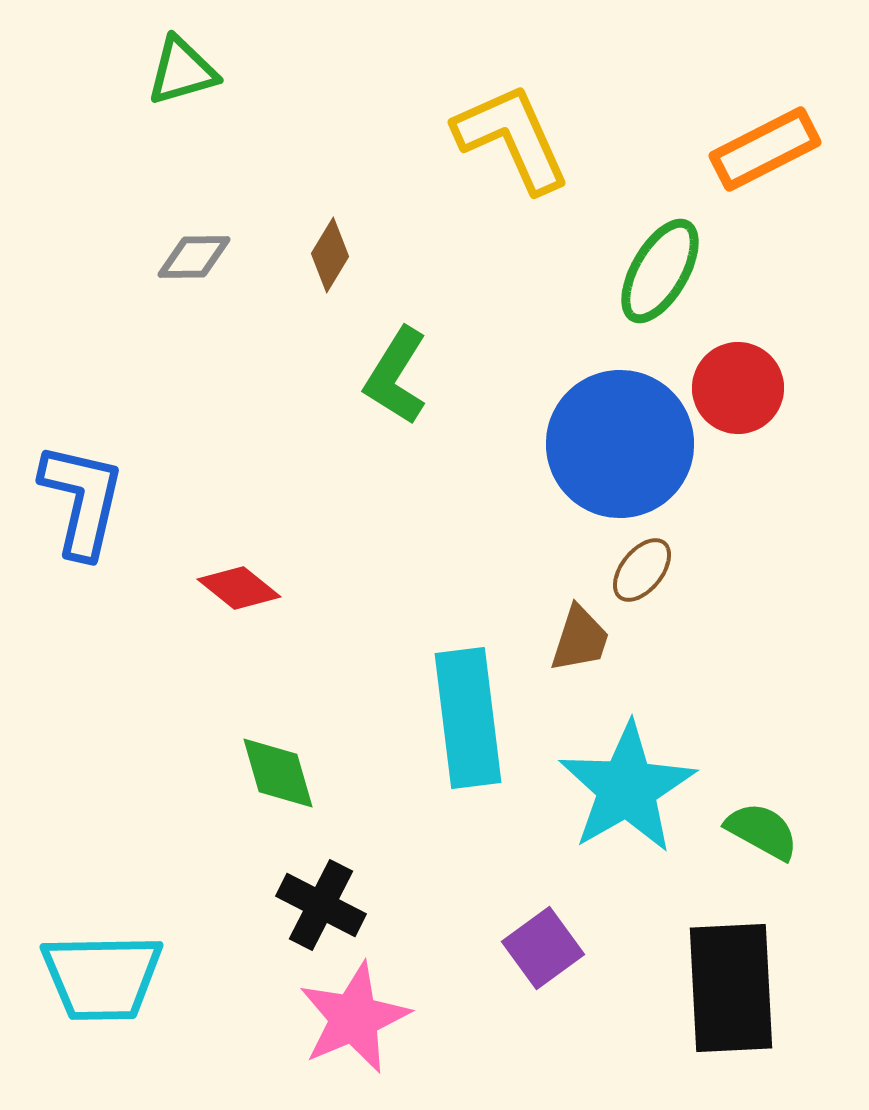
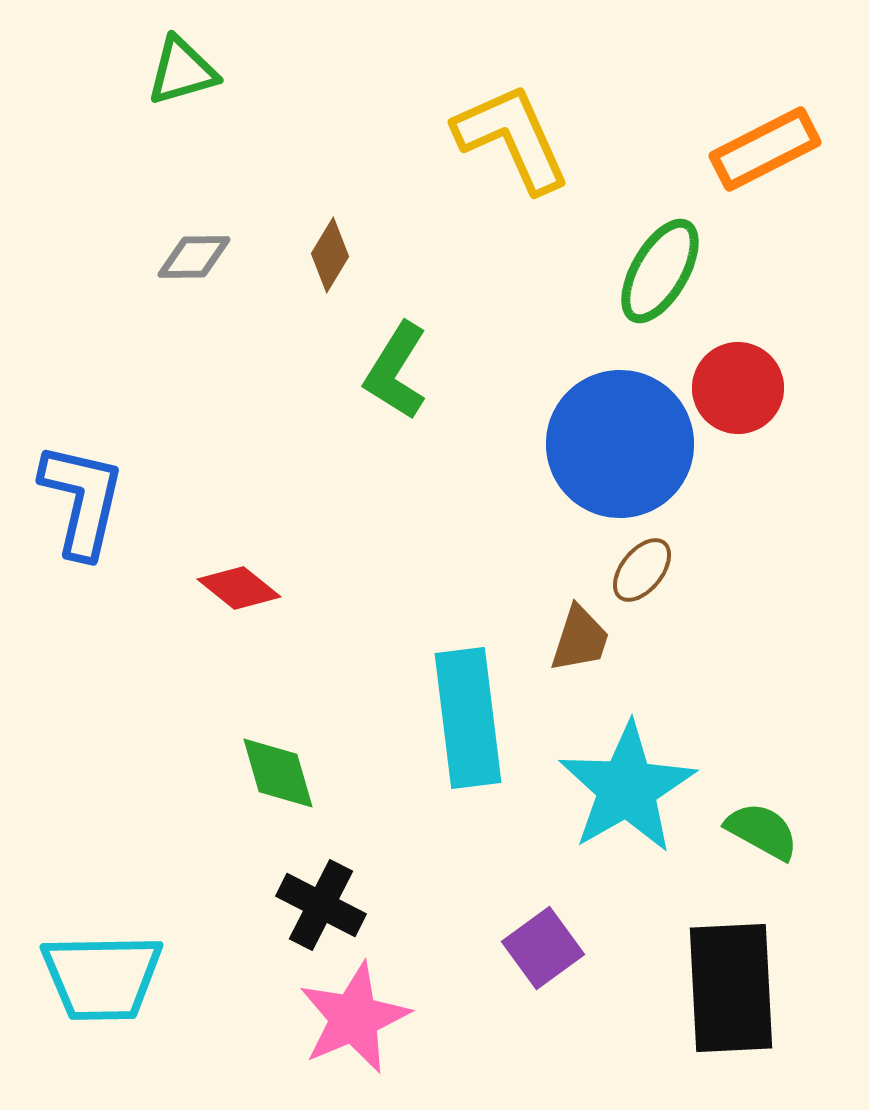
green L-shape: moved 5 px up
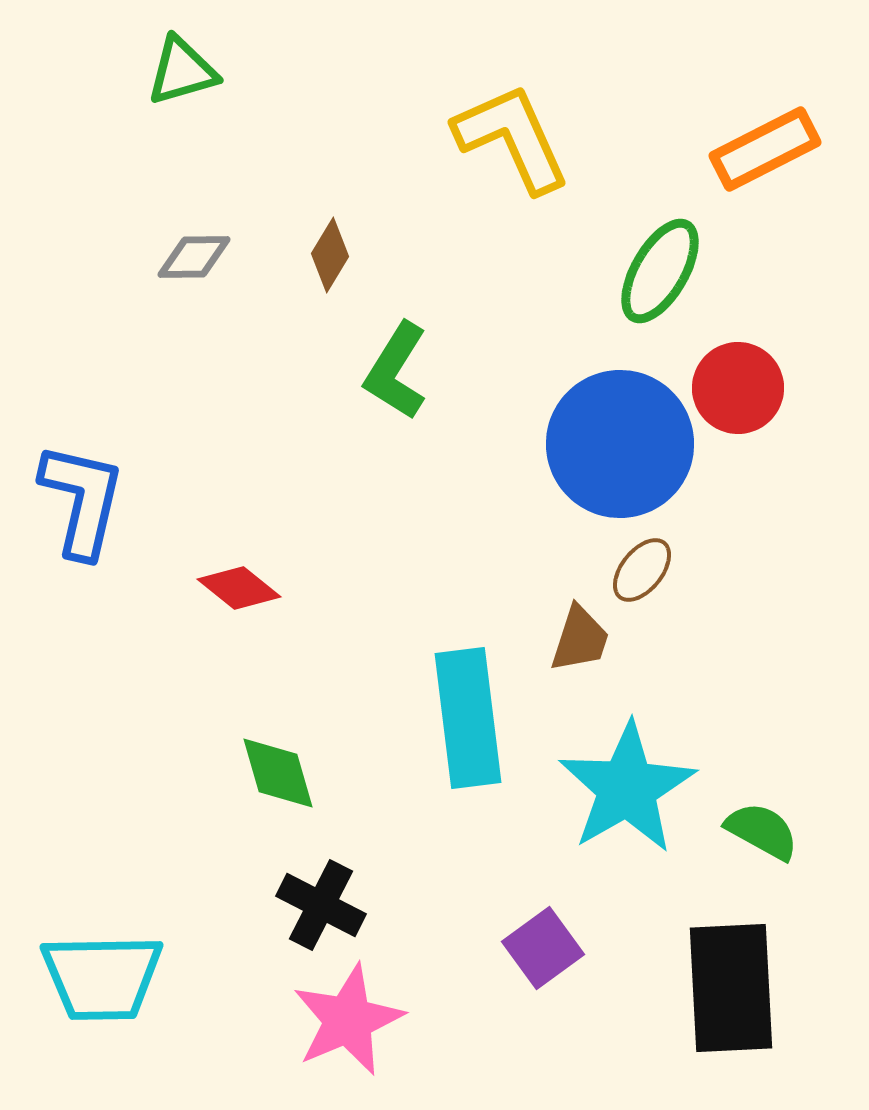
pink star: moved 6 px left, 2 px down
